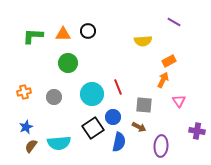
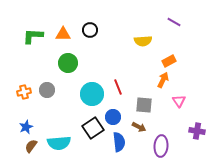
black circle: moved 2 px right, 1 px up
gray circle: moved 7 px left, 7 px up
blue semicircle: rotated 18 degrees counterclockwise
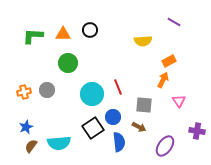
purple ellipse: moved 4 px right; rotated 30 degrees clockwise
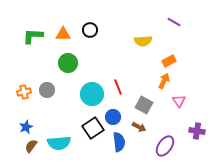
orange arrow: moved 1 px right, 1 px down
gray square: rotated 24 degrees clockwise
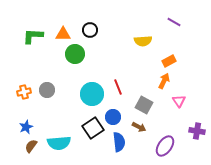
green circle: moved 7 px right, 9 px up
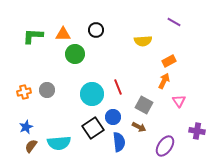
black circle: moved 6 px right
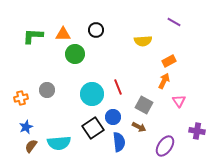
orange cross: moved 3 px left, 6 px down
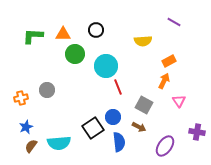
cyan circle: moved 14 px right, 28 px up
purple cross: moved 1 px down
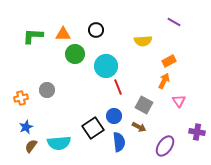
blue circle: moved 1 px right, 1 px up
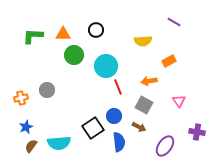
green circle: moved 1 px left, 1 px down
orange arrow: moved 15 px left; rotated 126 degrees counterclockwise
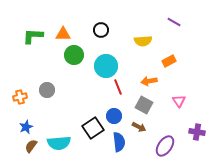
black circle: moved 5 px right
orange cross: moved 1 px left, 1 px up
